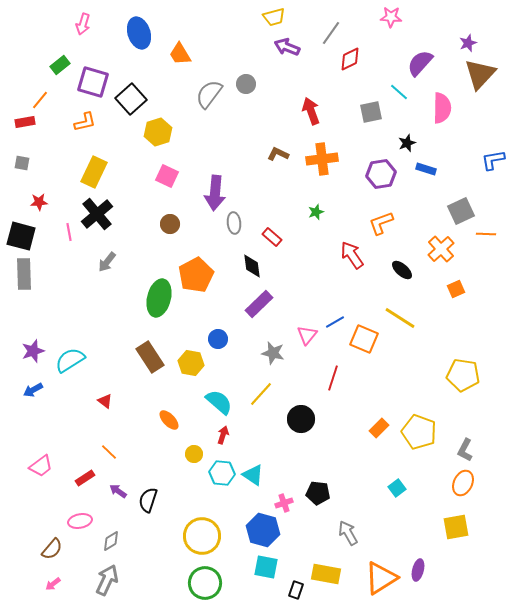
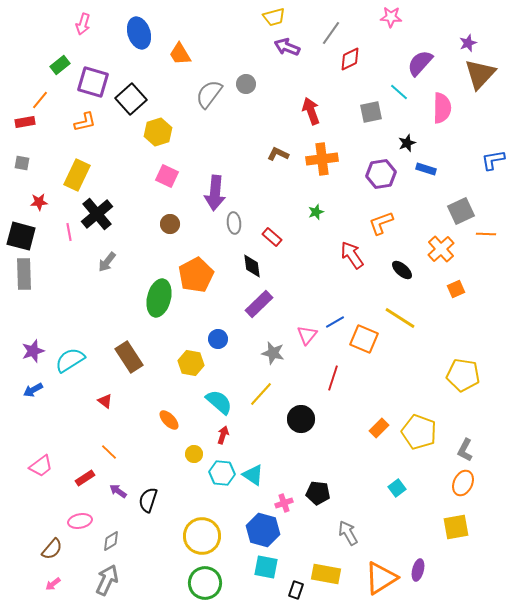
yellow rectangle at (94, 172): moved 17 px left, 3 px down
brown rectangle at (150, 357): moved 21 px left
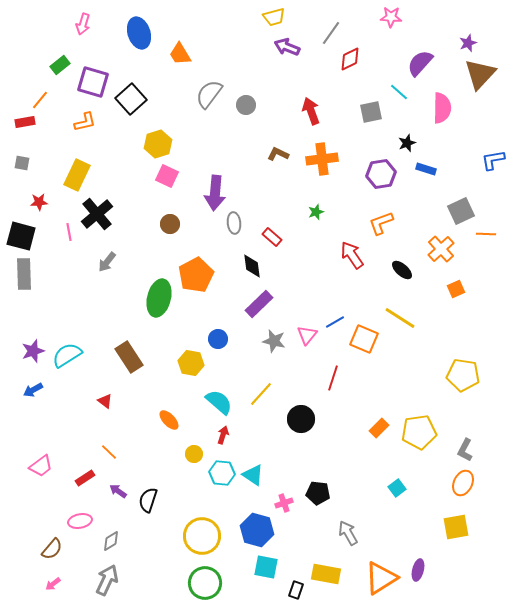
gray circle at (246, 84): moved 21 px down
yellow hexagon at (158, 132): moved 12 px down
gray star at (273, 353): moved 1 px right, 12 px up
cyan semicircle at (70, 360): moved 3 px left, 5 px up
yellow pentagon at (419, 432): rotated 28 degrees counterclockwise
blue hexagon at (263, 530): moved 6 px left
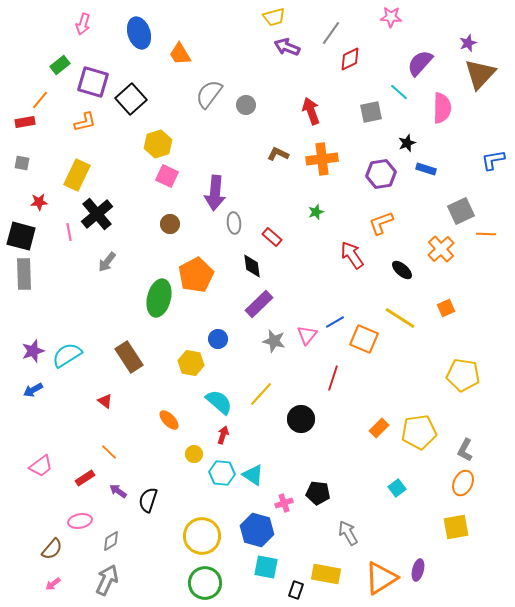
orange square at (456, 289): moved 10 px left, 19 px down
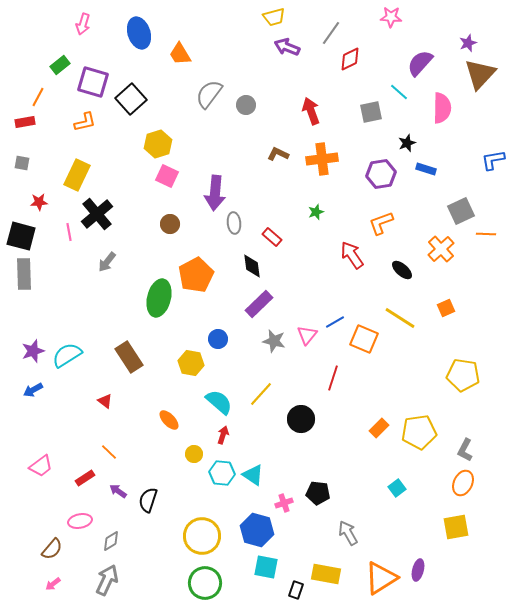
orange line at (40, 100): moved 2 px left, 3 px up; rotated 12 degrees counterclockwise
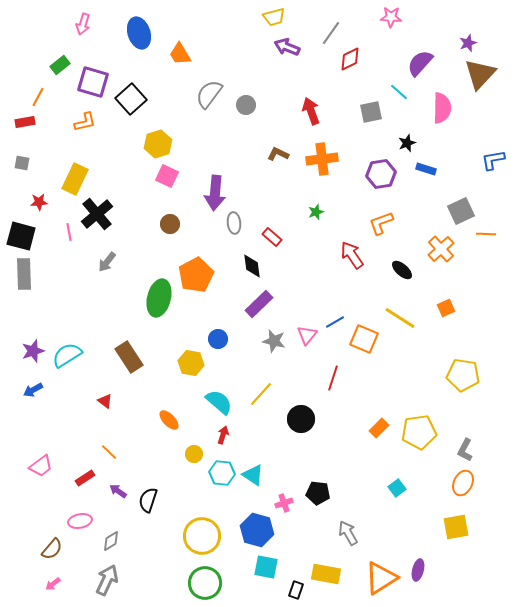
yellow rectangle at (77, 175): moved 2 px left, 4 px down
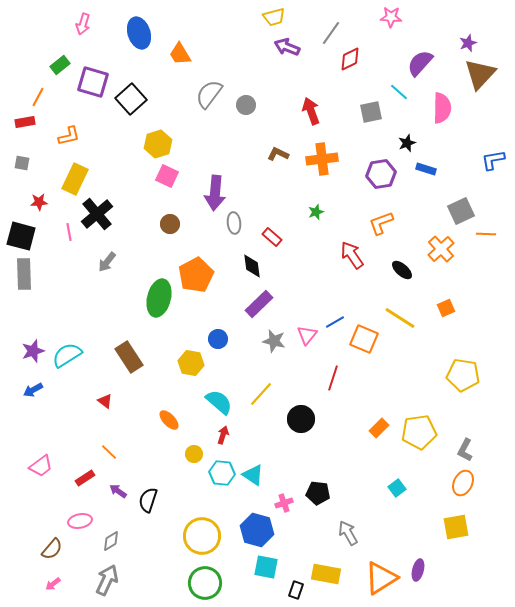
orange L-shape at (85, 122): moved 16 px left, 14 px down
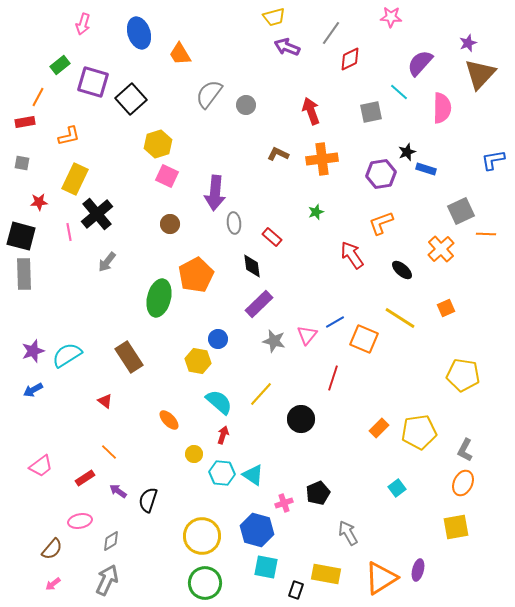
black star at (407, 143): moved 9 px down
yellow hexagon at (191, 363): moved 7 px right, 2 px up
black pentagon at (318, 493): rotated 30 degrees counterclockwise
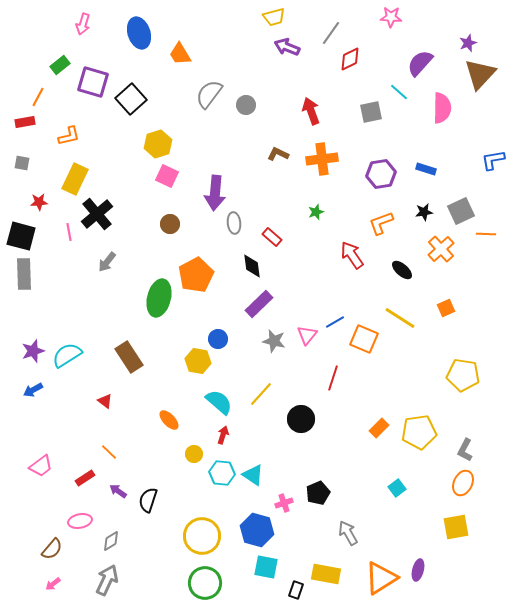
black star at (407, 152): moved 17 px right, 60 px down; rotated 12 degrees clockwise
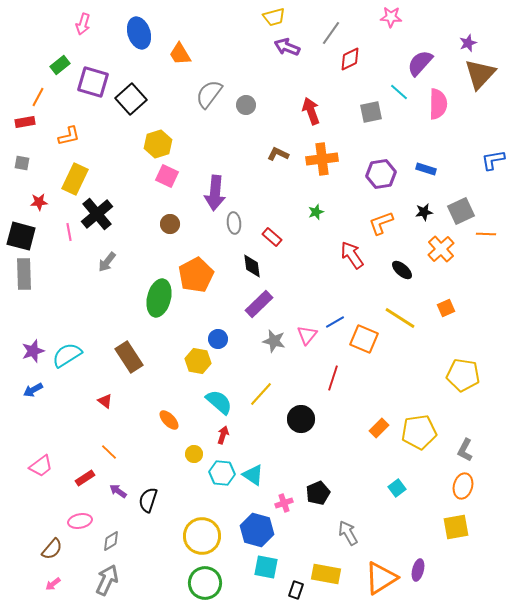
pink semicircle at (442, 108): moved 4 px left, 4 px up
orange ellipse at (463, 483): moved 3 px down; rotated 10 degrees counterclockwise
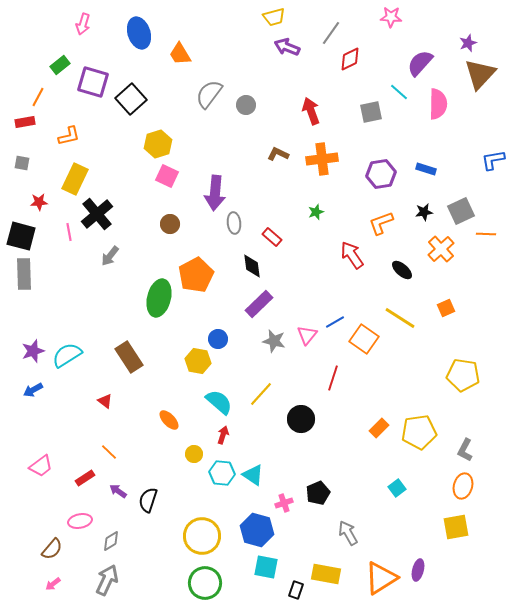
gray arrow at (107, 262): moved 3 px right, 6 px up
orange square at (364, 339): rotated 12 degrees clockwise
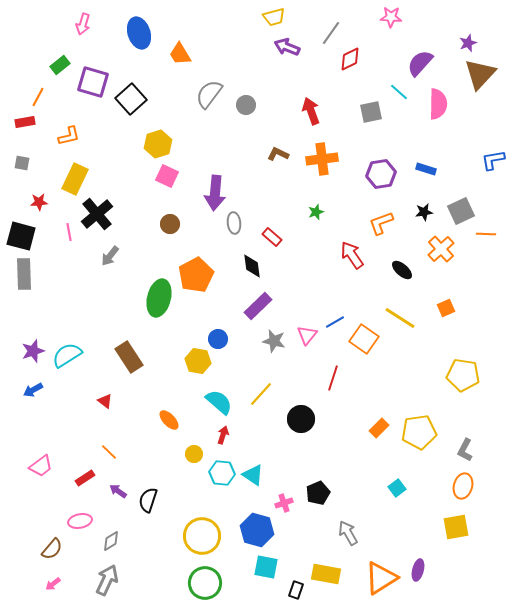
purple rectangle at (259, 304): moved 1 px left, 2 px down
